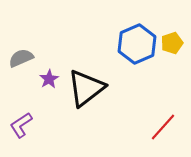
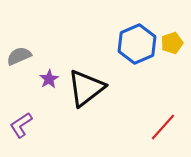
gray semicircle: moved 2 px left, 2 px up
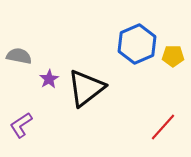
yellow pentagon: moved 1 px right, 13 px down; rotated 20 degrees clockwise
gray semicircle: rotated 35 degrees clockwise
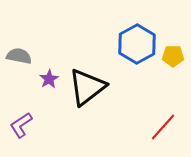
blue hexagon: rotated 6 degrees counterclockwise
black triangle: moved 1 px right, 1 px up
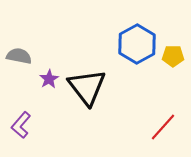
black triangle: rotated 30 degrees counterclockwise
purple L-shape: rotated 16 degrees counterclockwise
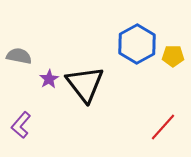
black triangle: moved 2 px left, 3 px up
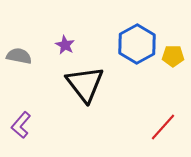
purple star: moved 16 px right, 34 px up; rotated 12 degrees counterclockwise
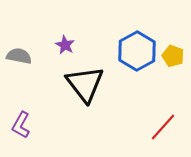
blue hexagon: moved 7 px down
yellow pentagon: rotated 20 degrees clockwise
purple L-shape: rotated 12 degrees counterclockwise
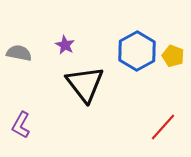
gray semicircle: moved 3 px up
